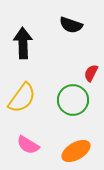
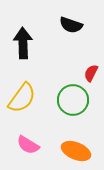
orange ellipse: rotated 52 degrees clockwise
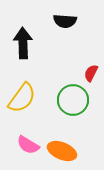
black semicircle: moved 6 px left, 4 px up; rotated 15 degrees counterclockwise
orange ellipse: moved 14 px left
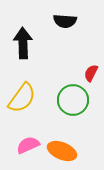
pink semicircle: rotated 125 degrees clockwise
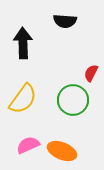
yellow semicircle: moved 1 px right, 1 px down
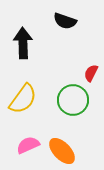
black semicircle: rotated 15 degrees clockwise
orange ellipse: rotated 24 degrees clockwise
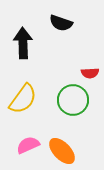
black semicircle: moved 4 px left, 2 px down
red semicircle: moved 1 px left; rotated 120 degrees counterclockwise
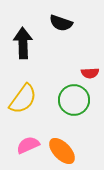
green circle: moved 1 px right
